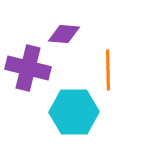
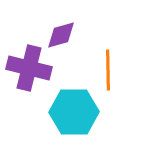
purple diamond: moved 3 px left, 1 px down; rotated 20 degrees counterclockwise
purple cross: moved 1 px right
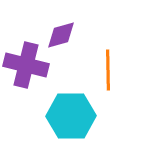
purple cross: moved 3 px left, 3 px up
cyan hexagon: moved 3 px left, 4 px down
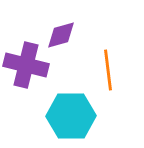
orange line: rotated 6 degrees counterclockwise
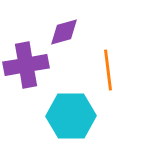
purple diamond: moved 3 px right, 3 px up
purple cross: rotated 24 degrees counterclockwise
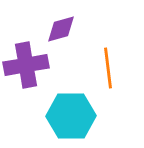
purple diamond: moved 3 px left, 3 px up
orange line: moved 2 px up
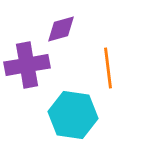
purple cross: moved 1 px right
cyan hexagon: moved 2 px right, 1 px up; rotated 9 degrees clockwise
